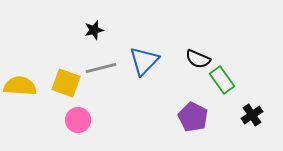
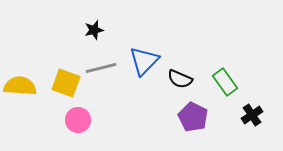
black semicircle: moved 18 px left, 20 px down
green rectangle: moved 3 px right, 2 px down
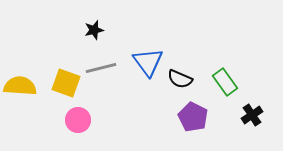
blue triangle: moved 4 px right, 1 px down; rotated 20 degrees counterclockwise
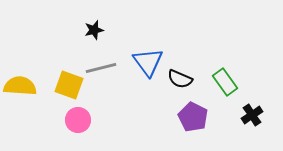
yellow square: moved 3 px right, 2 px down
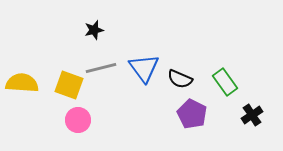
blue triangle: moved 4 px left, 6 px down
yellow semicircle: moved 2 px right, 3 px up
purple pentagon: moved 1 px left, 3 px up
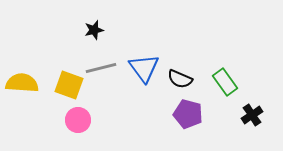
purple pentagon: moved 4 px left; rotated 12 degrees counterclockwise
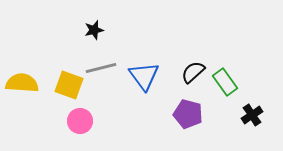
blue triangle: moved 8 px down
black semicircle: moved 13 px right, 7 px up; rotated 115 degrees clockwise
pink circle: moved 2 px right, 1 px down
